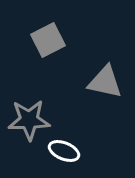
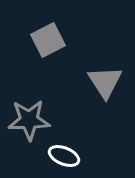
gray triangle: rotated 45 degrees clockwise
white ellipse: moved 5 px down
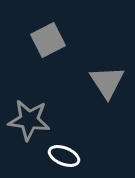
gray triangle: moved 2 px right
gray star: rotated 9 degrees clockwise
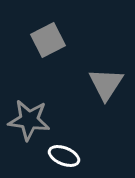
gray triangle: moved 1 px left, 2 px down; rotated 6 degrees clockwise
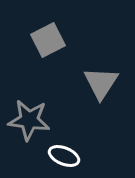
gray triangle: moved 5 px left, 1 px up
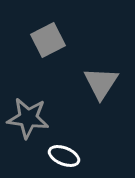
gray star: moved 1 px left, 2 px up
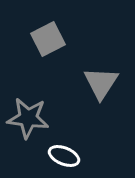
gray square: moved 1 px up
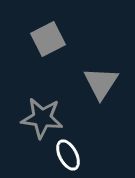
gray star: moved 14 px right
white ellipse: moved 4 px right, 1 px up; rotated 40 degrees clockwise
